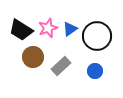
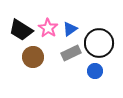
pink star: rotated 18 degrees counterclockwise
black circle: moved 2 px right, 7 px down
gray rectangle: moved 10 px right, 13 px up; rotated 18 degrees clockwise
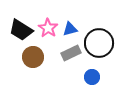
blue triangle: rotated 21 degrees clockwise
blue circle: moved 3 px left, 6 px down
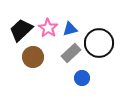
black trapezoid: rotated 105 degrees clockwise
gray rectangle: rotated 18 degrees counterclockwise
blue circle: moved 10 px left, 1 px down
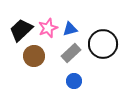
pink star: rotated 18 degrees clockwise
black circle: moved 4 px right, 1 px down
brown circle: moved 1 px right, 1 px up
blue circle: moved 8 px left, 3 px down
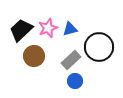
black circle: moved 4 px left, 3 px down
gray rectangle: moved 7 px down
blue circle: moved 1 px right
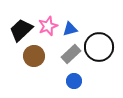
pink star: moved 2 px up
gray rectangle: moved 6 px up
blue circle: moved 1 px left
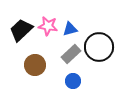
pink star: rotated 30 degrees clockwise
brown circle: moved 1 px right, 9 px down
blue circle: moved 1 px left
